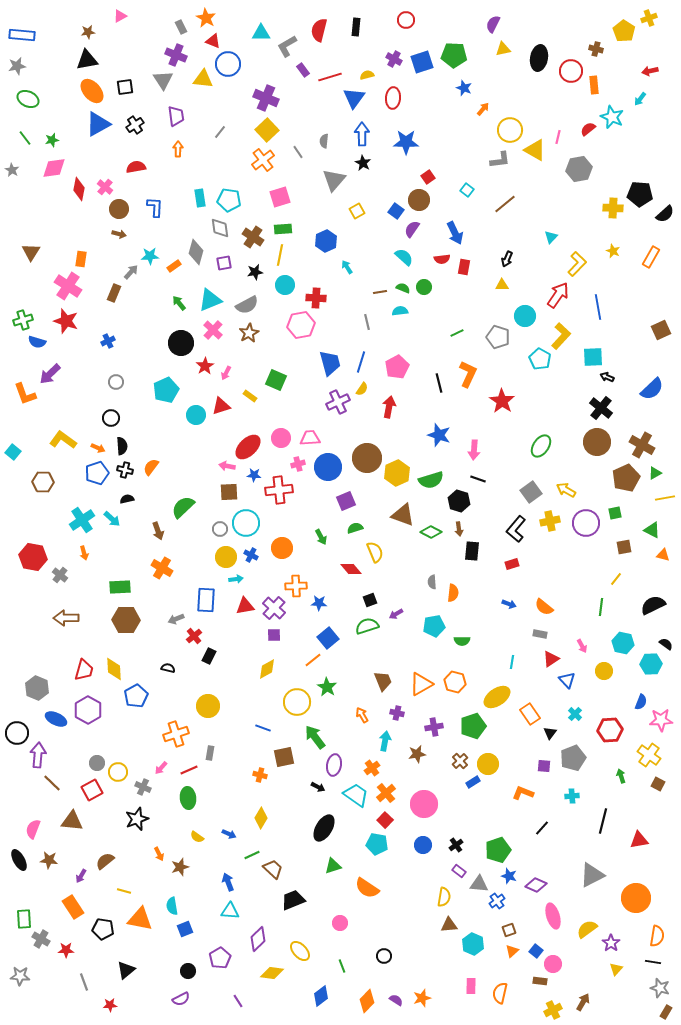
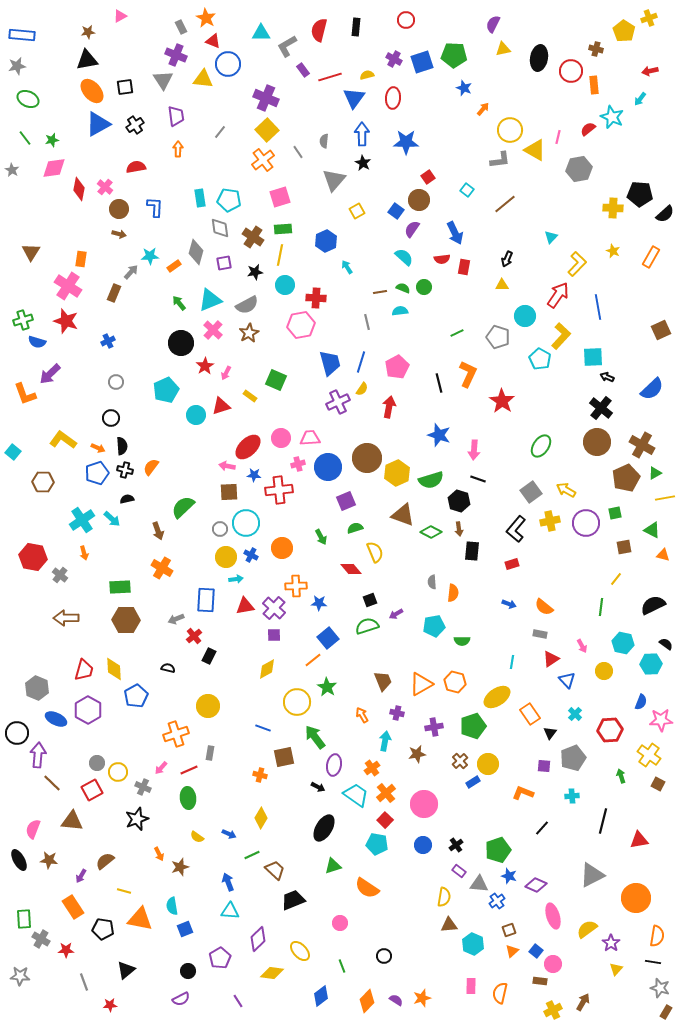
brown trapezoid at (273, 869): moved 2 px right, 1 px down
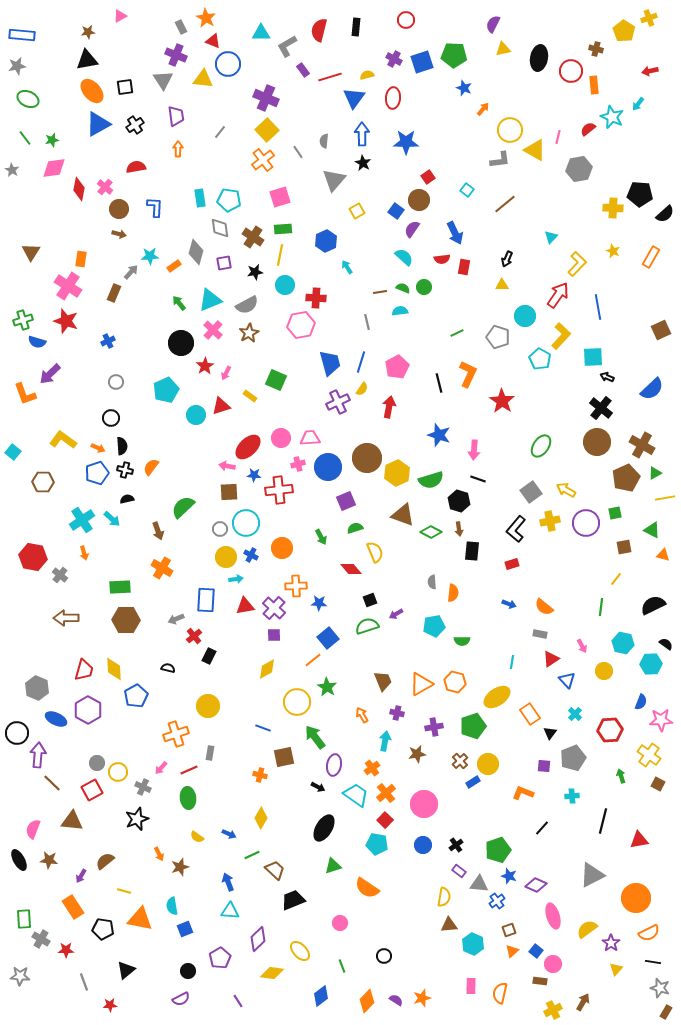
cyan arrow at (640, 99): moved 2 px left, 5 px down
orange semicircle at (657, 936): moved 8 px left, 3 px up; rotated 55 degrees clockwise
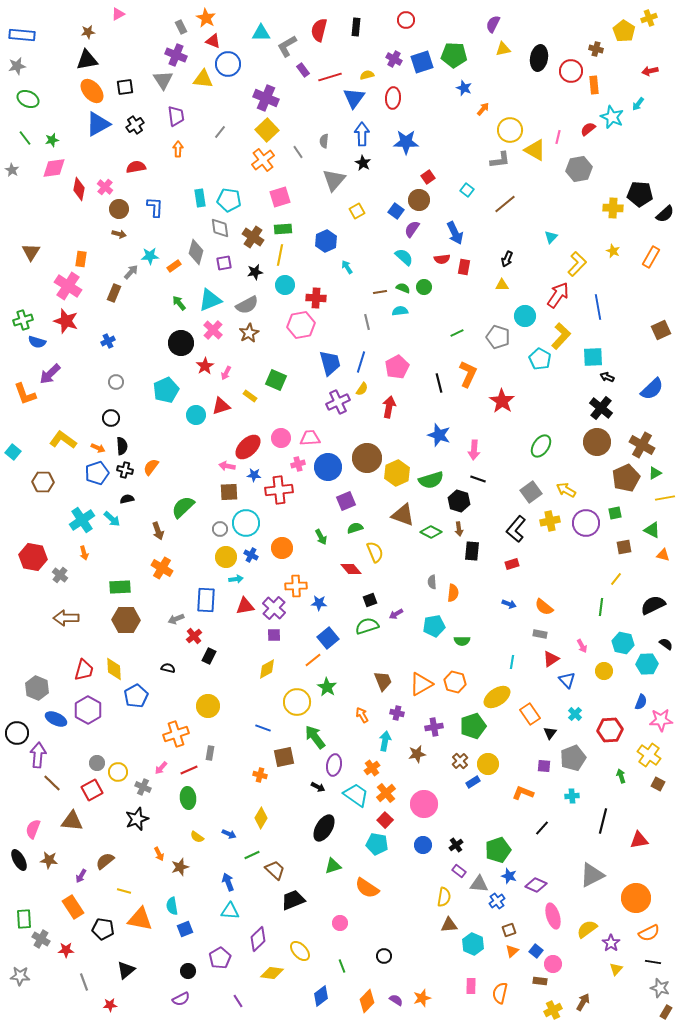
pink triangle at (120, 16): moved 2 px left, 2 px up
cyan hexagon at (651, 664): moved 4 px left
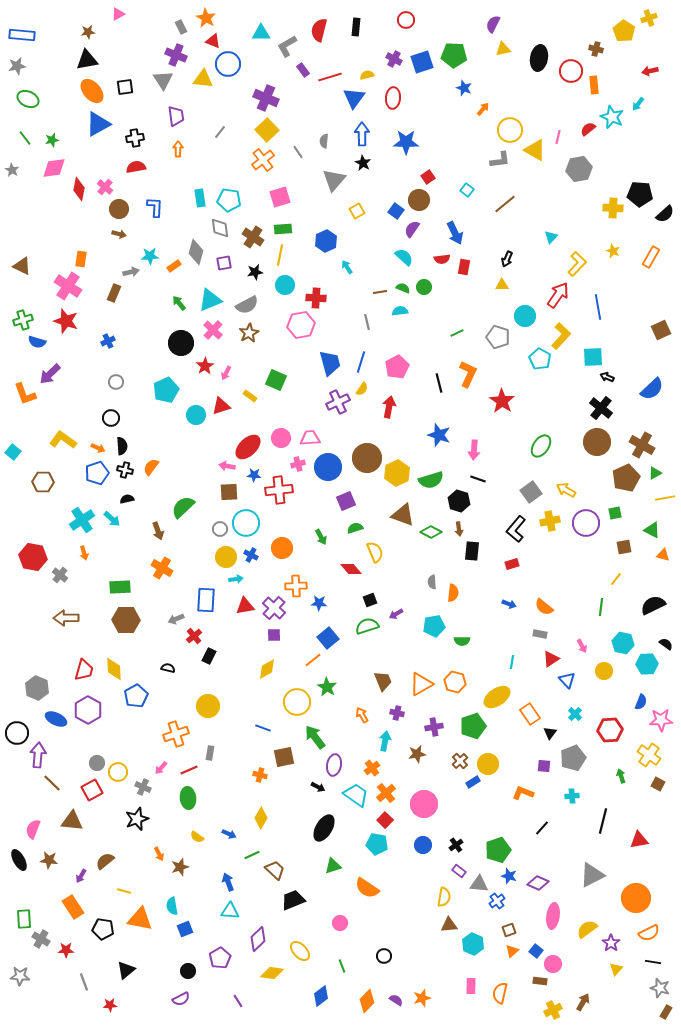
black cross at (135, 125): moved 13 px down; rotated 24 degrees clockwise
brown triangle at (31, 252): moved 9 px left, 14 px down; rotated 36 degrees counterclockwise
gray arrow at (131, 272): rotated 35 degrees clockwise
purple diamond at (536, 885): moved 2 px right, 2 px up
pink ellipse at (553, 916): rotated 25 degrees clockwise
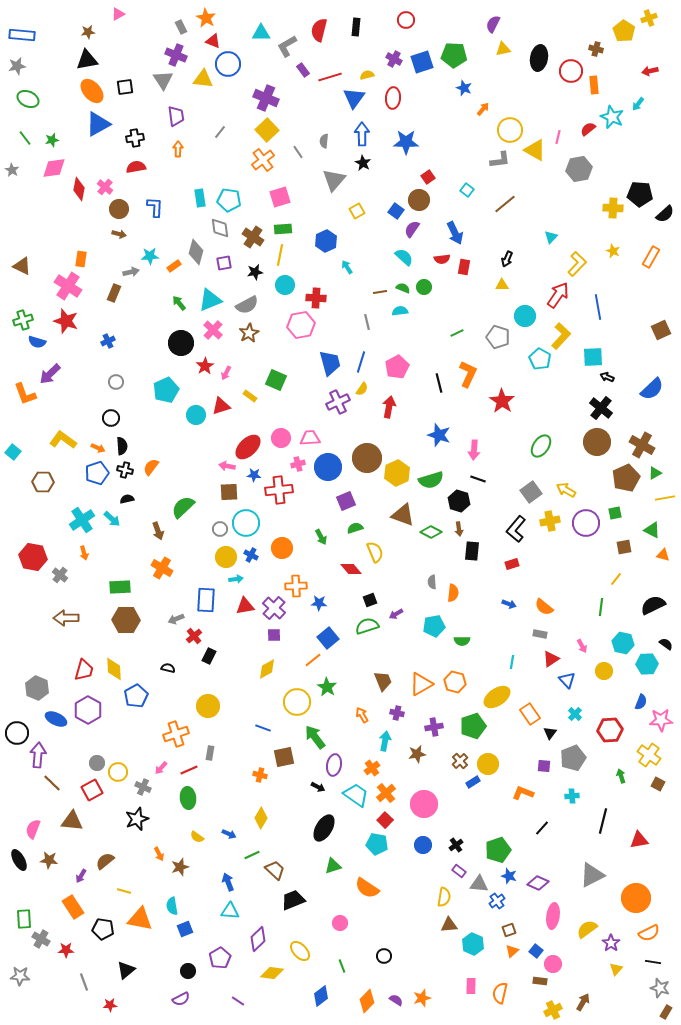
purple line at (238, 1001): rotated 24 degrees counterclockwise
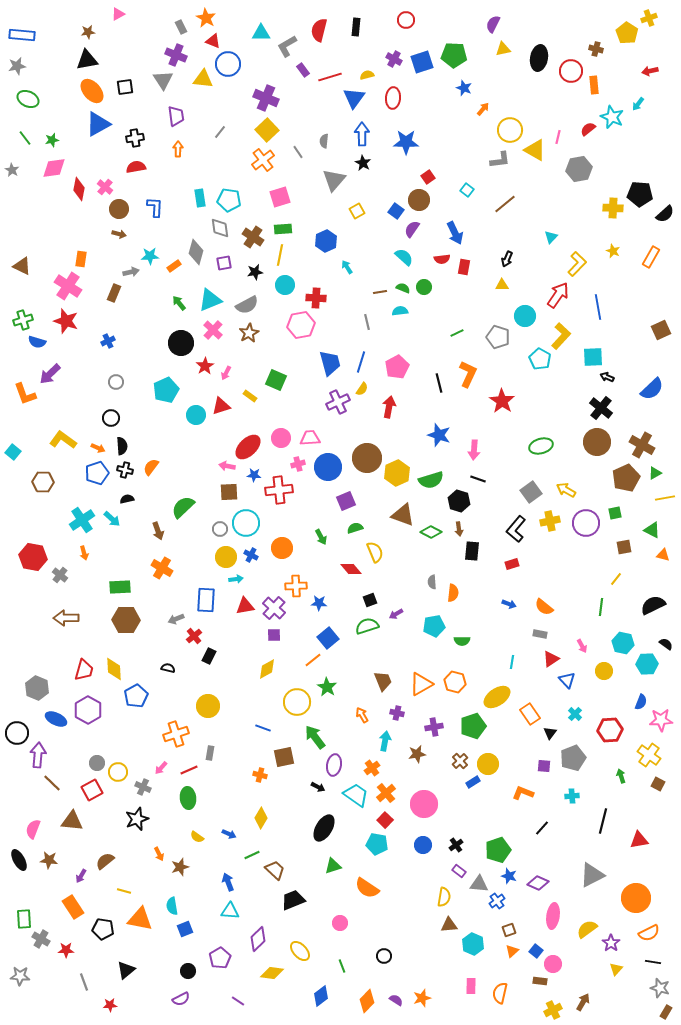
yellow pentagon at (624, 31): moved 3 px right, 2 px down
green ellipse at (541, 446): rotated 40 degrees clockwise
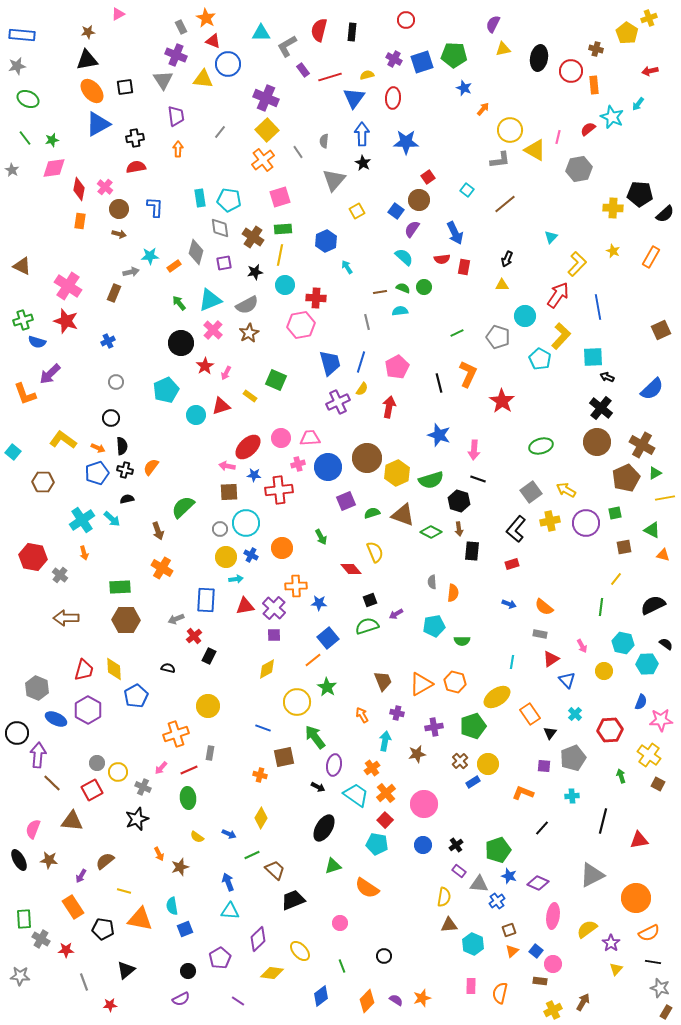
black rectangle at (356, 27): moved 4 px left, 5 px down
orange rectangle at (81, 259): moved 1 px left, 38 px up
green semicircle at (355, 528): moved 17 px right, 15 px up
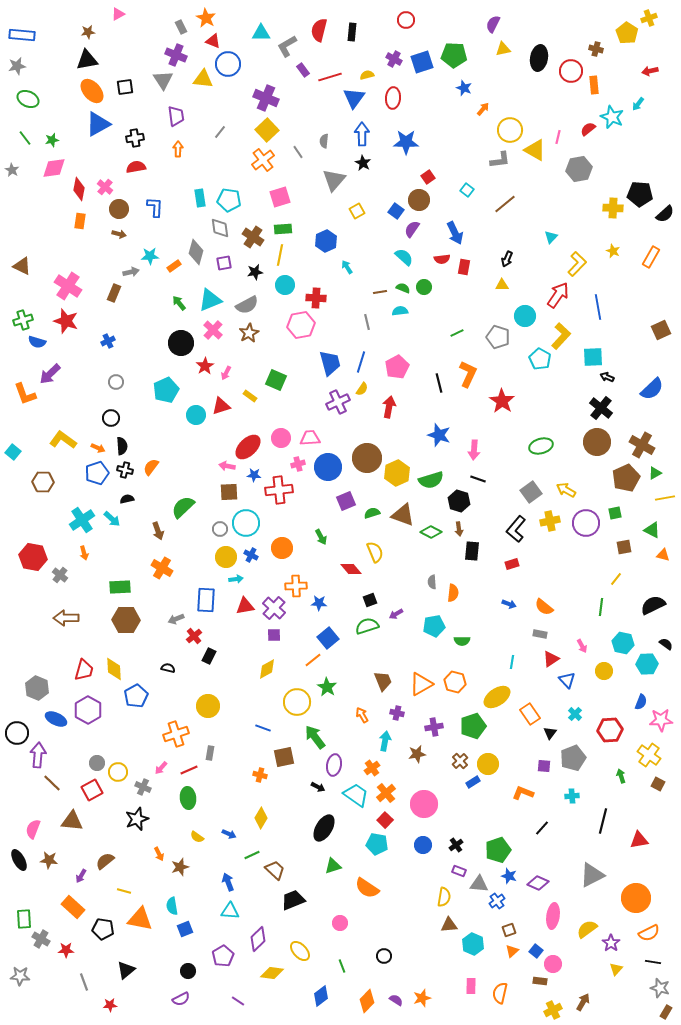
purple rectangle at (459, 871): rotated 16 degrees counterclockwise
orange rectangle at (73, 907): rotated 15 degrees counterclockwise
purple pentagon at (220, 958): moved 3 px right, 2 px up
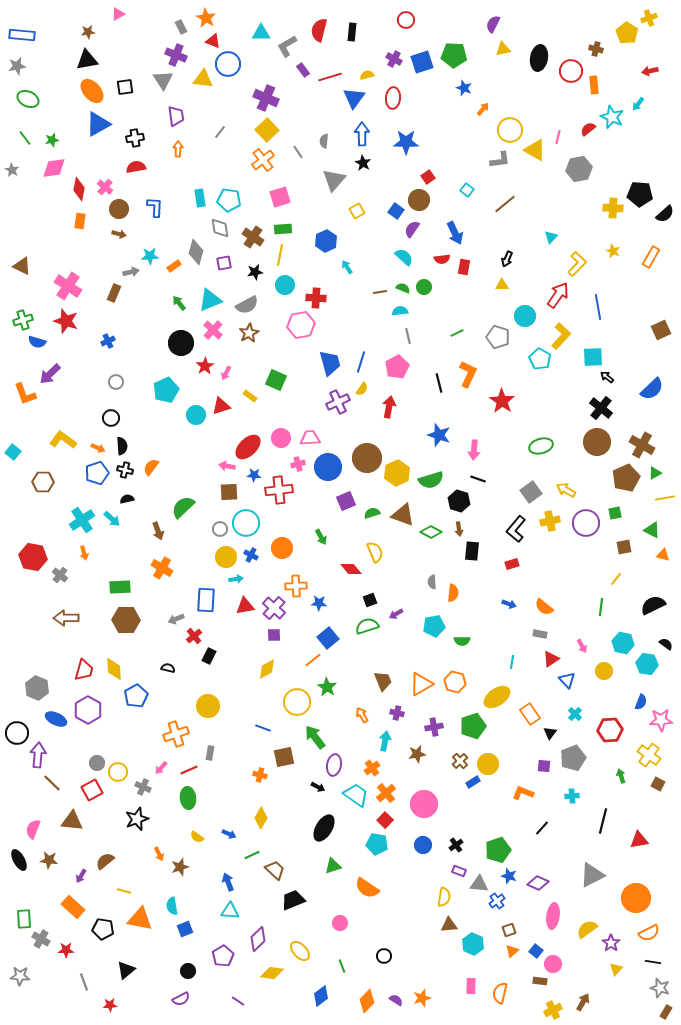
gray line at (367, 322): moved 41 px right, 14 px down
black arrow at (607, 377): rotated 16 degrees clockwise
cyan hexagon at (647, 664): rotated 10 degrees clockwise
